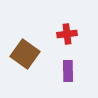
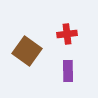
brown square: moved 2 px right, 3 px up
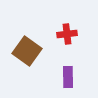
purple rectangle: moved 6 px down
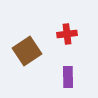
brown square: rotated 20 degrees clockwise
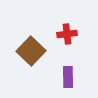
brown square: moved 4 px right; rotated 12 degrees counterclockwise
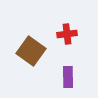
brown square: rotated 8 degrees counterclockwise
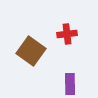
purple rectangle: moved 2 px right, 7 px down
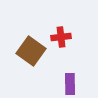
red cross: moved 6 px left, 3 px down
